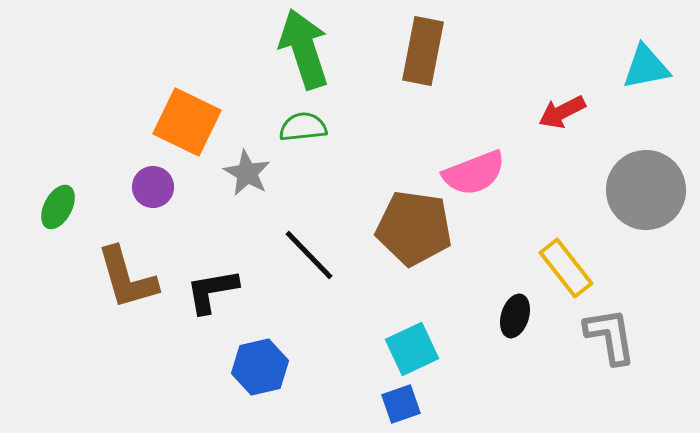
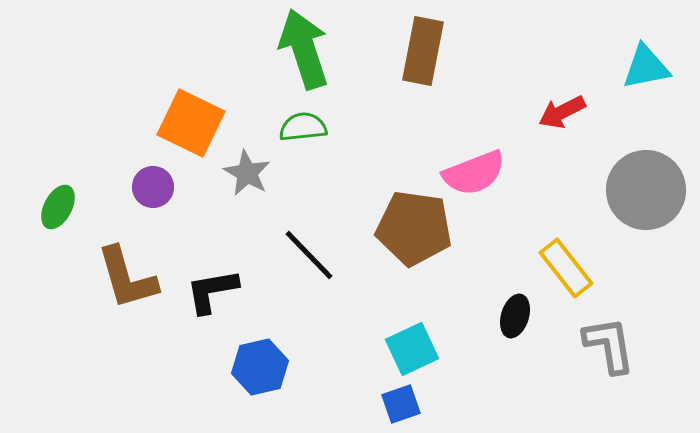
orange square: moved 4 px right, 1 px down
gray L-shape: moved 1 px left, 9 px down
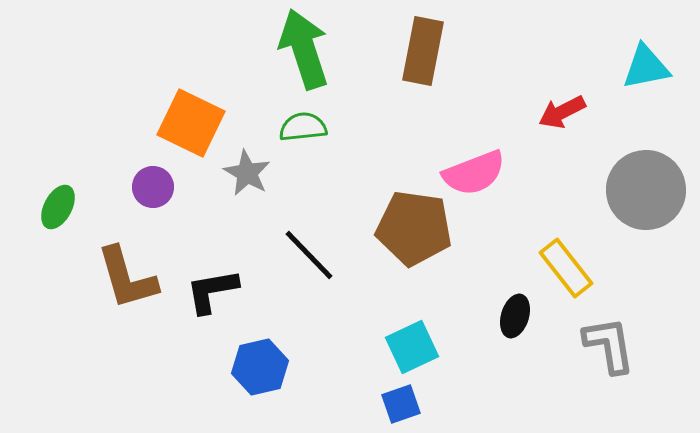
cyan square: moved 2 px up
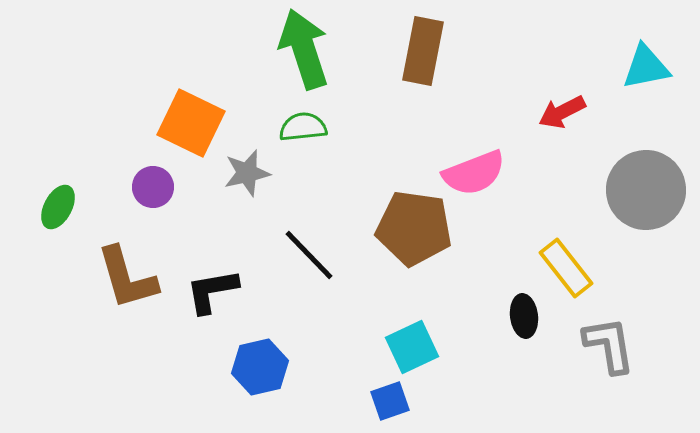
gray star: rotated 30 degrees clockwise
black ellipse: moved 9 px right; rotated 24 degrees counterclockwise
blue square: moved 11 px left, 3 px up
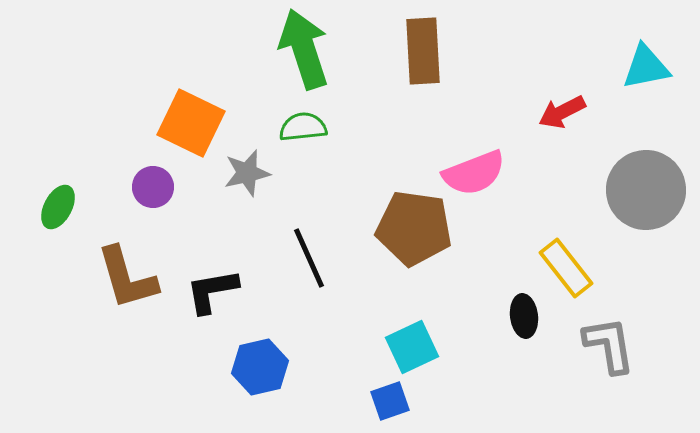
brown rectangle: rotated 14 degrees counterclockwise
black line: moved 3 px down; rotated 20 degrees clockwise
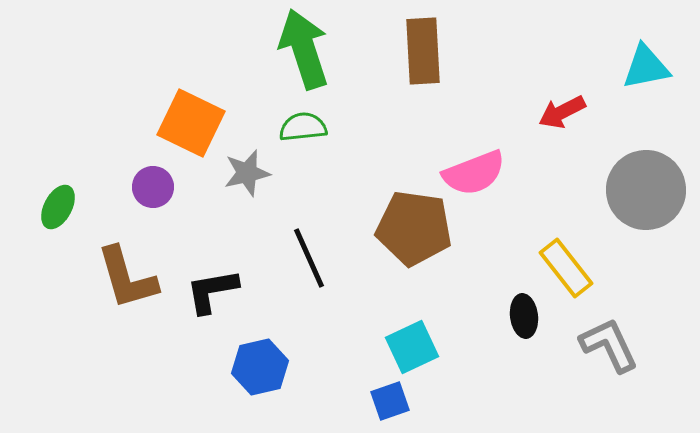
gray L-shape: rotated 16 degrees counterclockwise
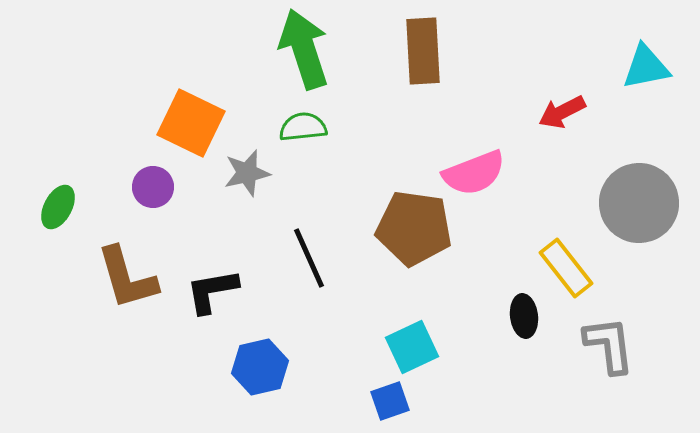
gray circle: moved 7 px left, 13 px down
gray L-shape: rotated 18 degrees clockwise
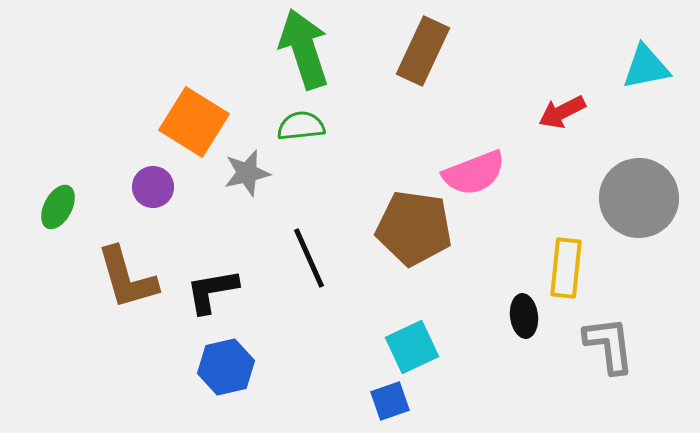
brown rectangle: rotated 28 degrees clockwise
orange square: moved 3 px right, 1 px up; rotated 6 degrees clockwise
green semicircle: moved 2 px left, 1 px up
gray circle: moved 5 px up
yellow rectangle: rotated 44 degrees clockwise
blue hexagon: moved 34 px left
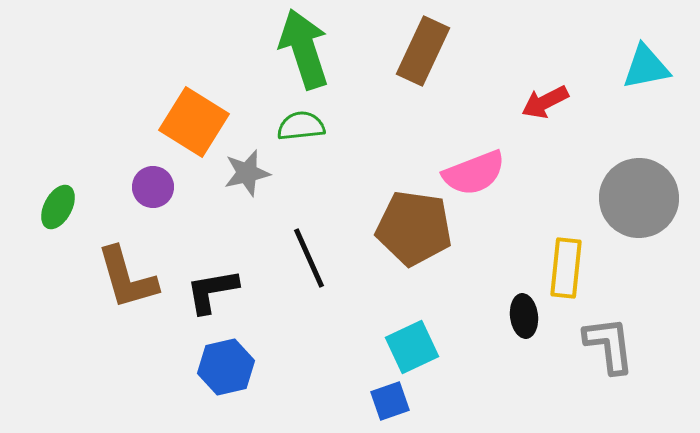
red arrow: moved 17 px left, 10 px up
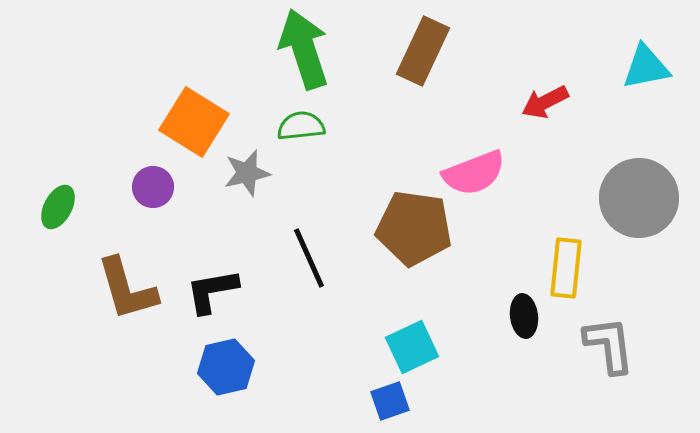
brown L-shape: moved 11 px down
